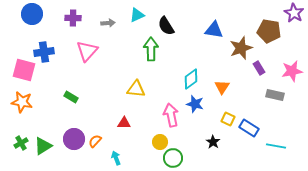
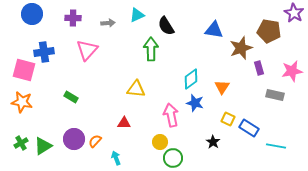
pink triangle: moved 1 px up
purple rectangle: rotated 16 degrees clockwise
blue star: moved 1 px up
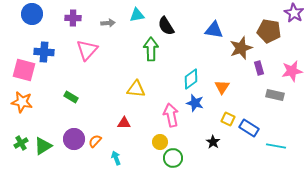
cyan triangle: rotated 14 degrees clockwise
blue cross: rotated 12 degrees clockwise
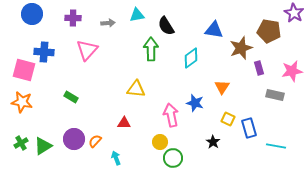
cyan diamond: moved 21 px up
blue rectangle: rotated 42 degrees clockwise
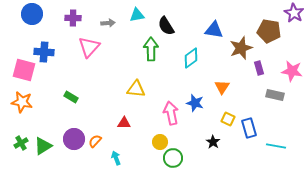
pink triangle: moved 2 px right, 3 px up
pink star: rotated 20 degrees clockwise
pink arrow: moved 2 px up
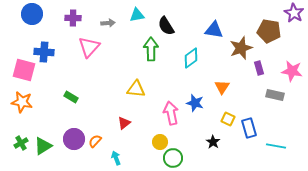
red triangle: rotated 40 degrees counterclockwise
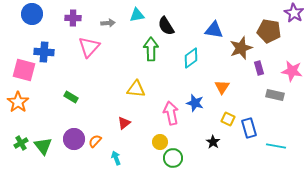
orange star: moved 4 px left; rotated 25 degrees clockwise
green triangle: rotated 36 degrees counterclockwise
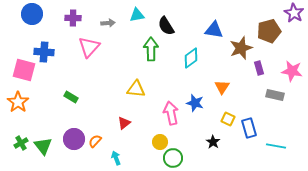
brown pentagon: rotated 25 degrees counterclockwise
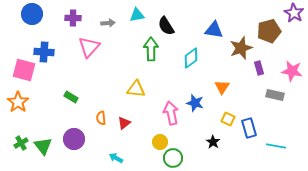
orange semicircle: moved 6 px right, 23 px up; rotated 48 degrees counterclockwise
cyan arrow: rotated 40 degrees counterclockwise
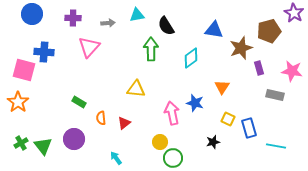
green rectangle: moved 8 px right, 5 px down
pink arrow: moved 1 px right
black star: rotated 24 degrees clockwise
cyan arrow: rotated 24 degrees clockwise
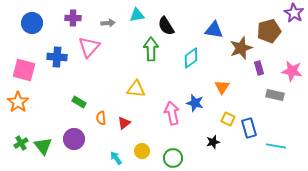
blue circle: moved 9 px down
blue cross: moved 13 px right, 5 px down
yellow circle: moved 18 px left, 9 px down
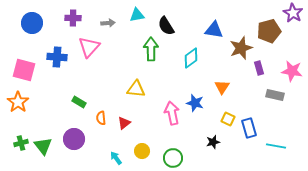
purple star: moved 1 px left
green cross: rotated 16 degrees clockwise
